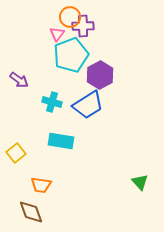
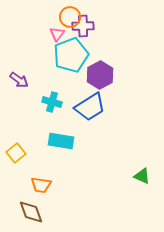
blue trapezoid: moved 2 px right, 2 px down
green triangle: moved 2 px right, 6 px up; rotated 24 degrees counterclockwise
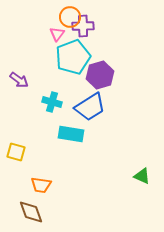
cyan pentagon: moved 2 px right, 2 px down
purple hexagon: rotated 12 degrees clockwise
cyan rectangle: moved 10 px right, 7 px up
yellow square: moved 1 px up; rotated 36 degrees counterclockwise
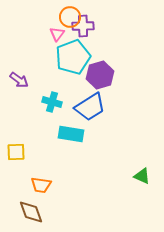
yellow square: rotated 18 degrees counterclockwise
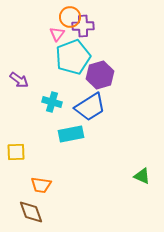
cyan rectangle: rotated 20 degrees counterclockwise
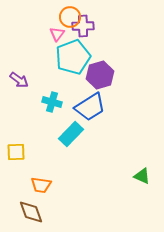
cyan rectangle: rotated 35 degrees counterclockwise
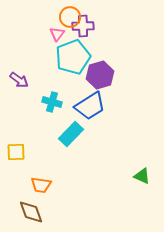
blue trapezoid: moved 1 px up
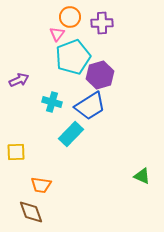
purple cross: moved 19 px right, 3 px up
purple arrow: rotated 60 degrees counterclockwise
